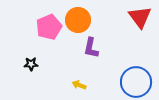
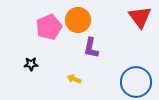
yellow arrow: moved 5 px left, 6 px up
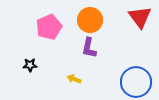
orange circle: moved 12 px right
purple L-shape: moved 2 px left
black star: moved 1 px left, 1 px down
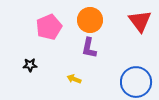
red triangle: moved 4 px down
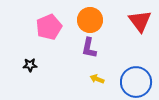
yellow arrow: moved 23 px right
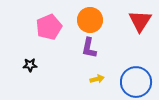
red triangle: rotated 10 degrees clockwise
yellow arrow: rotated 144 degrees clockwise
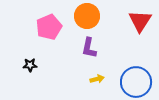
orange circle: moved 3 px left, 4 px up
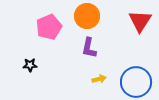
yellow arrow: moved 2 px right
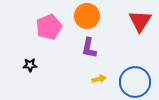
blue circle: moved 1 px left
